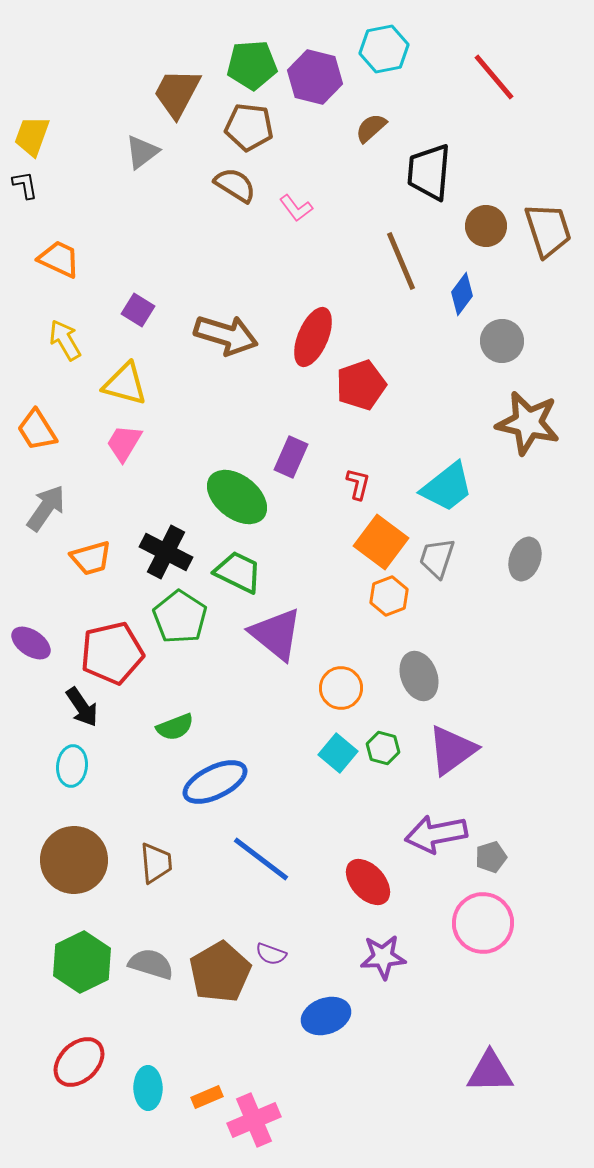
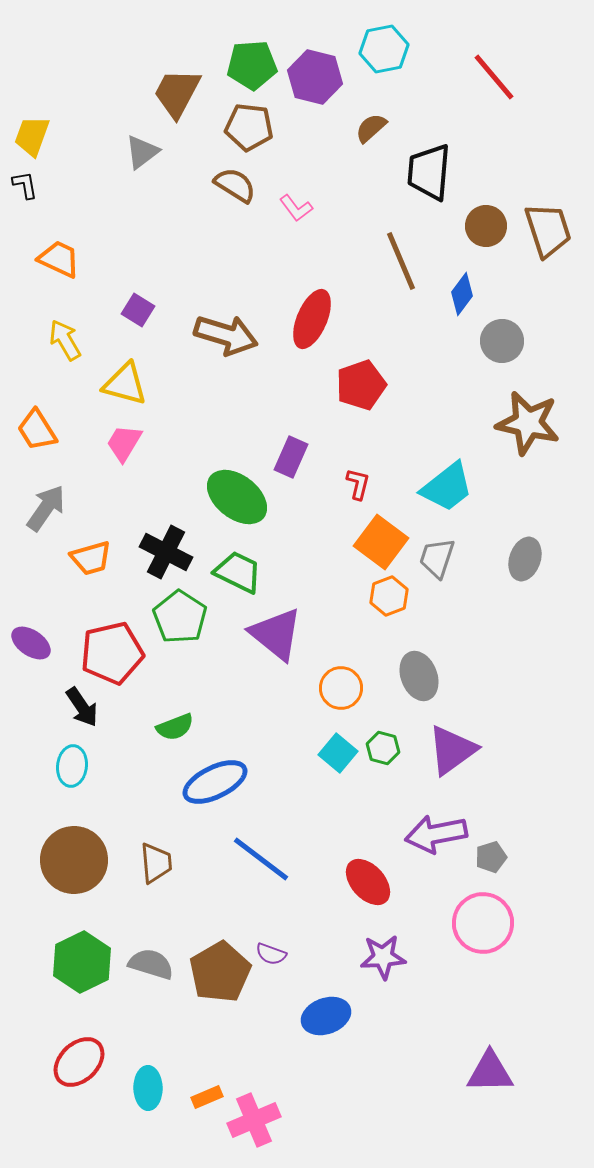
red ellipse at (313, 337): moved 1 px left, 18 px up
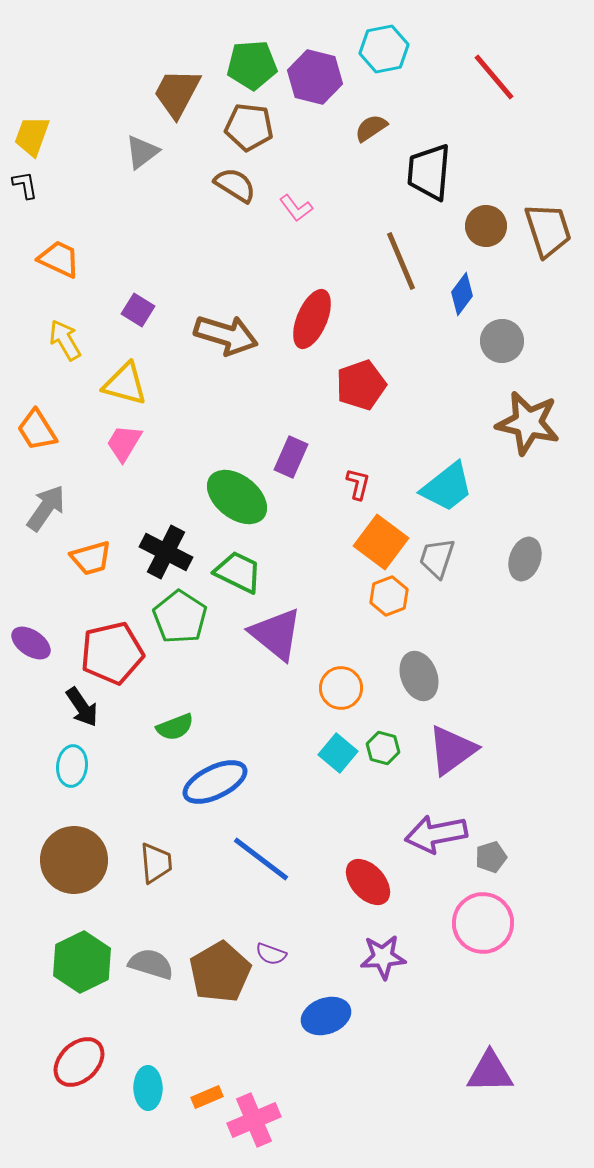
brown semicircle at (371, 128): rotated 8 degrees clockwise
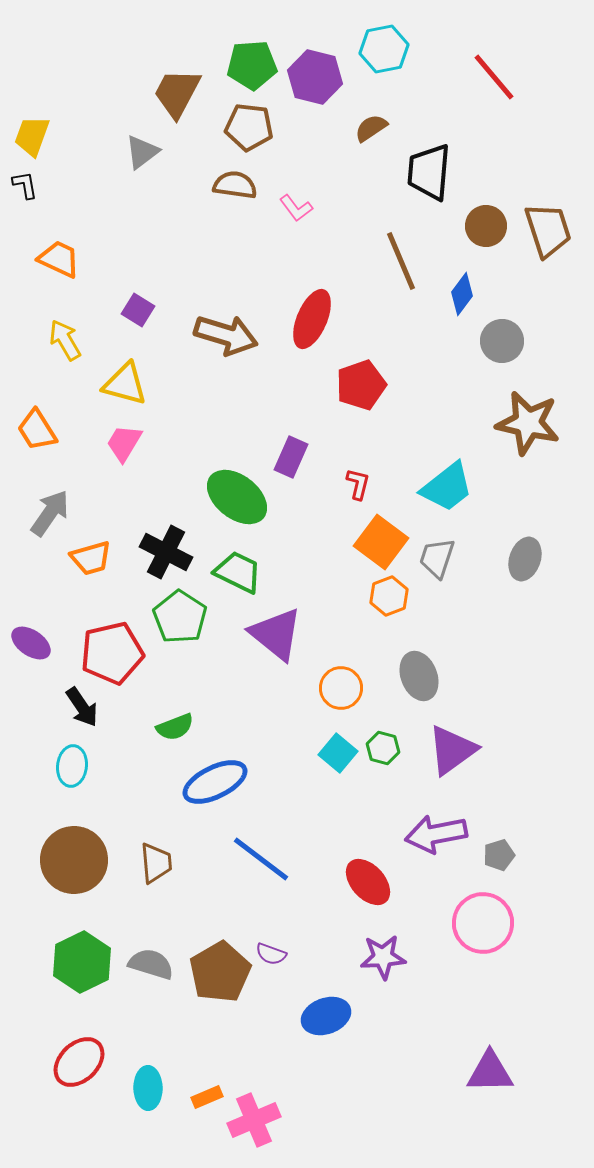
brown semicircle at (235, 185): rotated 24 degrees counterclockwise
gray arrow at (46, 508): moved 4 px right, 5 px down
gray pentagon at (491, 857): moved 8 px right, 2 px up
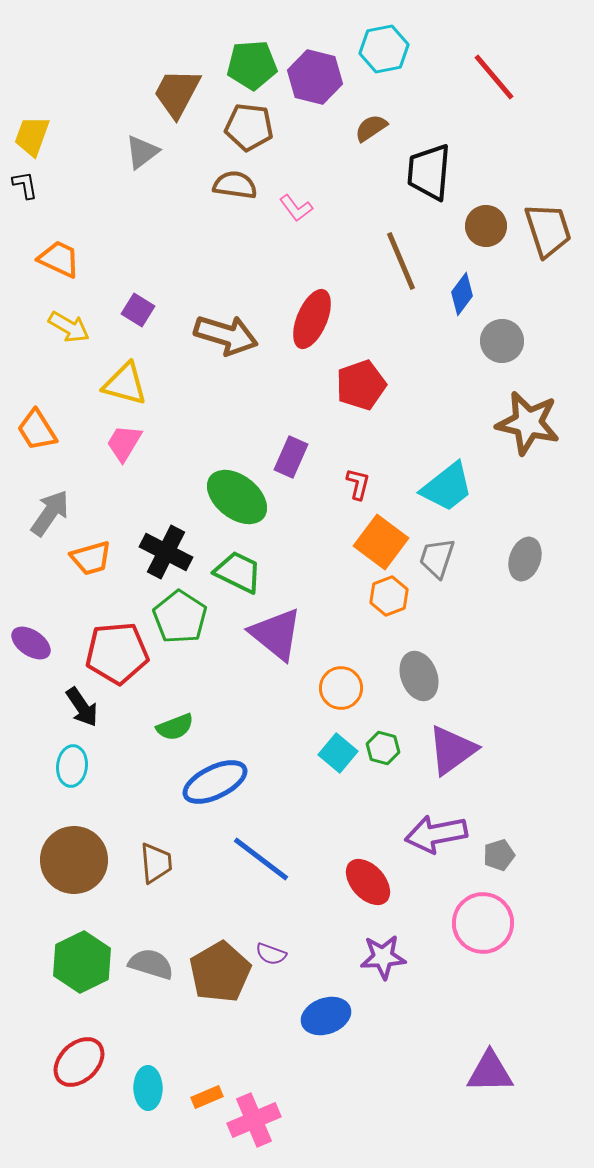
yellow arrow at (65, 340): moved 4 px right, 13 px up; rotated 150 degrees clockwise
red pentagon at (112, 653): moved 5 px right; rotated 8 degrees clockwise
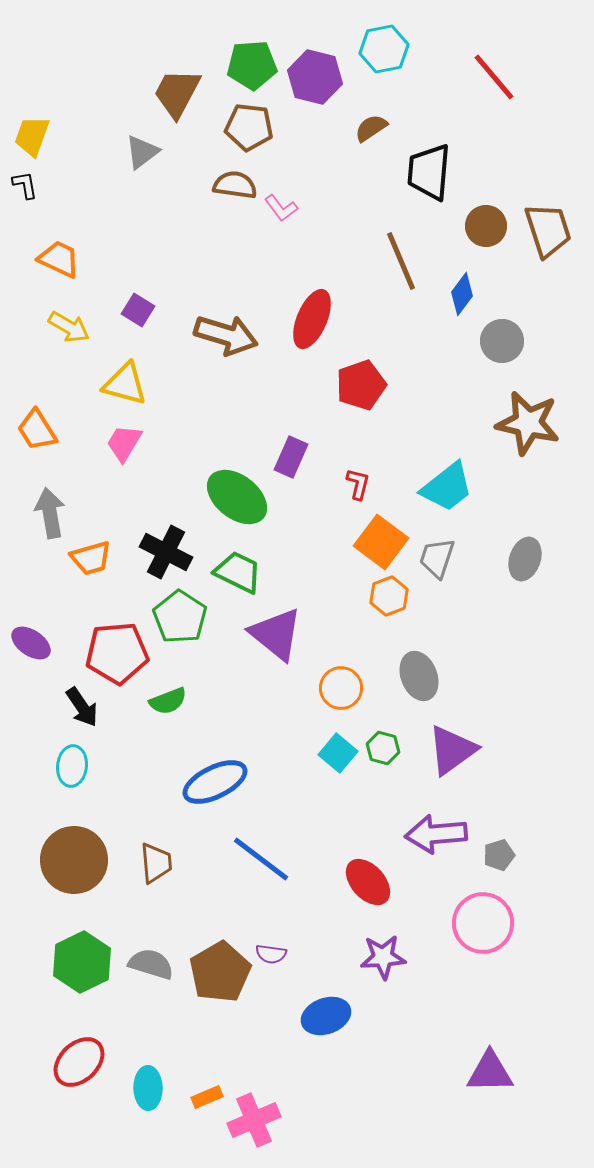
pink L-shape at (296, 208): moved 15 px left
gray arrow at (50, 513): rotated 45 degrees counterclockwise
green semicircle at (175, 727): moved 7 px left, 26 px up
purple arrow at (436, 834): rotated 6 degrees clockwise
purple semicircle at (271, 954): rotated 12 degrees counterclockwise
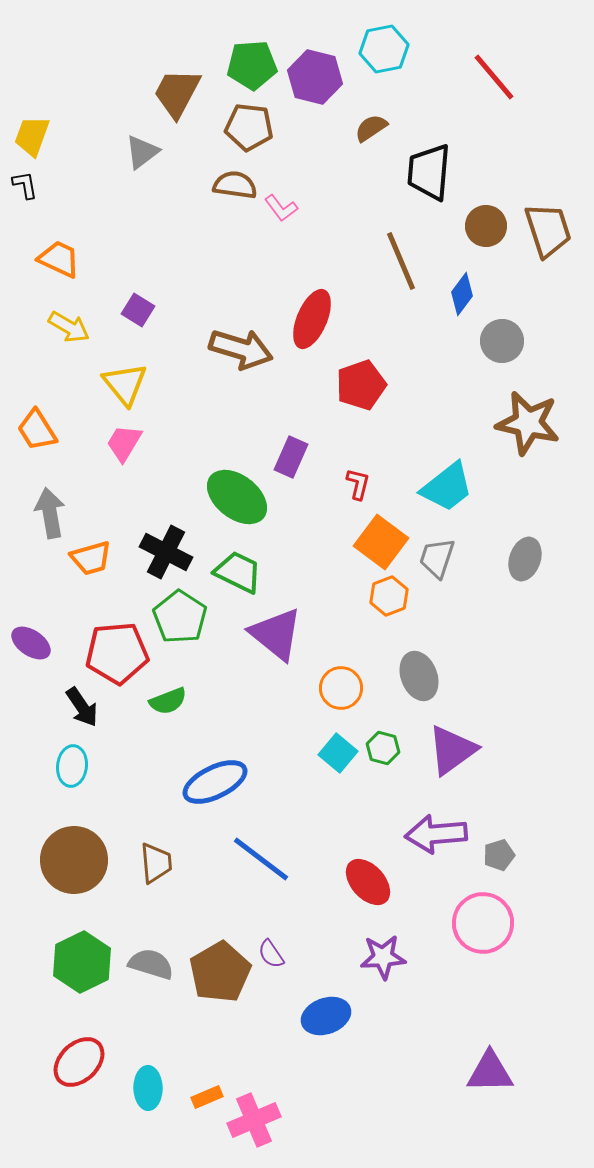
brown arrow at (226, 335): moved 15 px right, 14 px down
yellow triangle at (125, 384): rotated 36 degrees clockwise
purple semicircle at (271, 954): rotated 48 degrees clockwise
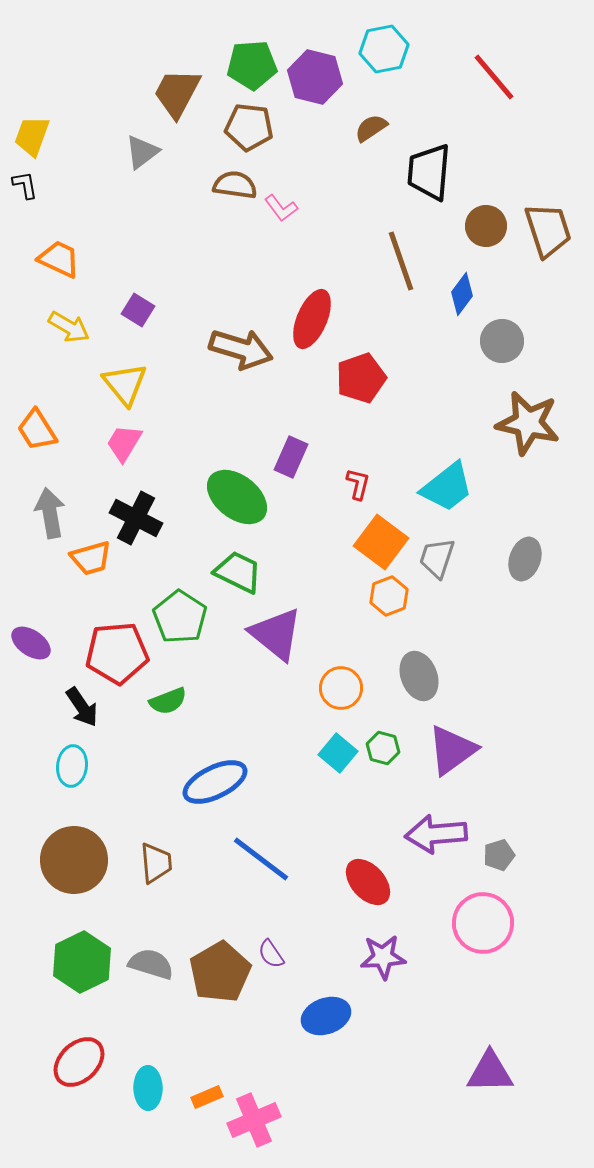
brown line at (401, 261): rotated 4 degrees clockwise
red pentagon at (361, 385): moved 7 px up
black cross at (166, 552): moved 30 px left, 34 px up
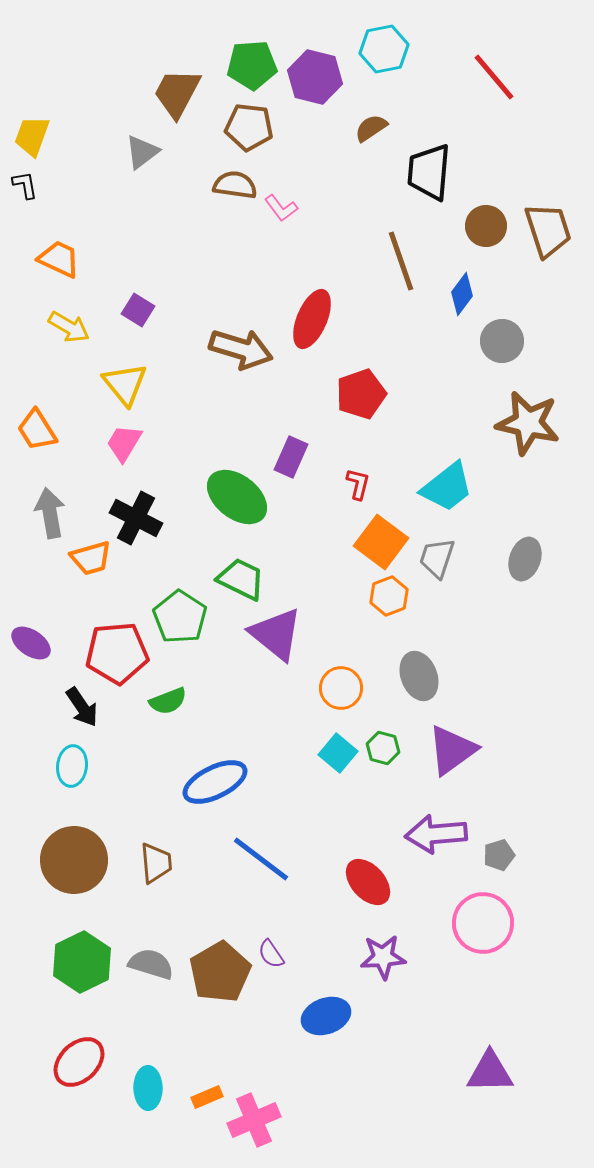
red pentagon at (361, 378): moved 16 px down
green trapezoid at (238, 572): moved 3 px right, 7 px down
